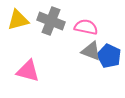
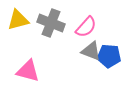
gray cross: moved 2 px down
pink semicircle: rotated 120 degrees clockwise
blue pentagon: rotated 20 degrees counterclockwise
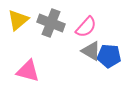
yellow triangle: rotated 25 degrees counterclockwise
gray triangle: rotated 10 degrees clockwise
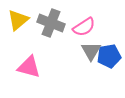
pink semicircle: moved 2 px left; rotated 15 degrees clockwise
gray triangle: rotated 30 degrees clockwise
blue pentagon: rotated 15 degrees counterclockwise
pink triangle: moved 1 px right, 4 px up
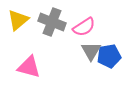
gray cross: moved 1 px right, 1 px up
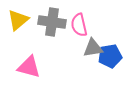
gray cross: rotated 12 degrees counterclockwise
pink semicircle: moved 5 px left, 2 px up; rotated 110 degrees clockwise
gray triangle: moved 2 px right, 3 px up; rotated 50 degrees clockwise
blue pentagon: moved 1 px right
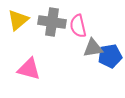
pink semicircle: moved 1 px left, 1 px down
pink triangle: moved 2 px down
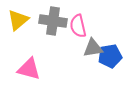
gray cross: moved 1 px right, 1 px up
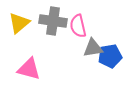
yellow triangle: moved 1 px right, 3 px down
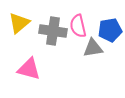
gray cross: moved 10 px down
blue pentagon: moved 26 px up
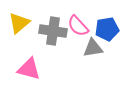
pink semicircle: rotated 30 degrees counterclockwise
blue pentagon: moved 3 px left, 1 px up
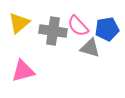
gray triangle: moved 3 px left; rotated 25 degrees clockwise
pink triangle: moved 6 px left, 2 px down; rotated 30 degrees counterclockwise
